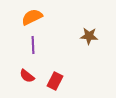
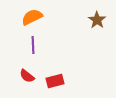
brown star: moved 8 px right, 16 px up; rotated 30 degrees clockwise
red rectangle: rotated 48 degrees clockwise
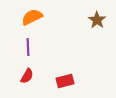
purple line: moved 5 px left, 2 px down
red semicircle: rotated 98 degrees counterclockwise
red rectangle: moved 10 px right
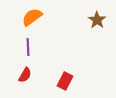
orange semicircle: rotated 10 degrees counterclockwise
red semicircle: moved 2 px left, 1 px up
red rectangle: rotated 48 degrees counterclockwise
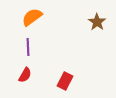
brown star: moved 2 px down
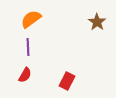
orange semicircle: moved 1 px left, 2 px down
red rectangle: moved 2 px right
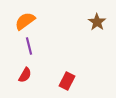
orange semicircle: moved 6 px left, 2 px down
purple line: moved 1 px right, 1 px up; rotated 12 degrees counterclockwise
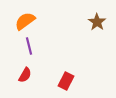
red rectangle: moved 1 px left
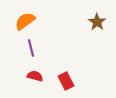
purple line: moved 2 px right, 2 px down
red semicircle: moved 10 px right, 1 px down; rotated 105 degrees counterclockwise
red rectangle: rotated 54 degrees counterclockwise
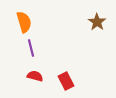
orange semicircle: moved 1 px left, 1 px down; rotated 110 degrees clockwise
